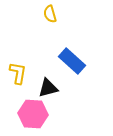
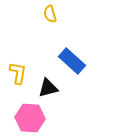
pink hexagon: moved 3 px left, 4 px down
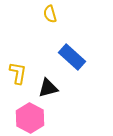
blue rectangle: moved 4 px up
pink hexagon: rotated 24 degrees clockwise
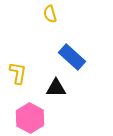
black triangle: moved 8 px right; rotated 15 degrees clockwise
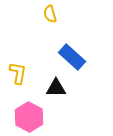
pink hexagon: moved 1 px left, 1 px up
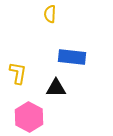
yellow semicircle: rotated 18 degrees clockwise
blue rectangle: rotated 36 degrees counterclockwise
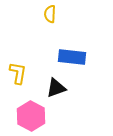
black triangle: rotated 20 degrees counterclockwise
pink hexagon: moved 2 px right, 1 px up
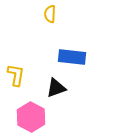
yellow L-shape: moved 2 px left, 2 px down
pink hexagon: moved 1 px down
